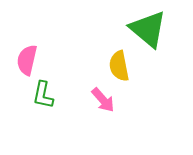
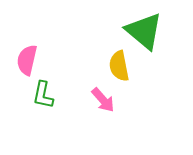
green triangle: moved 4 px left, 2 px down
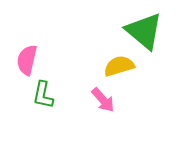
yellow semicircle: rotated 84 degrees clockwise
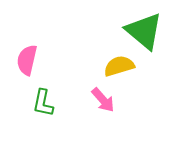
green L-shape: moved 8 px down
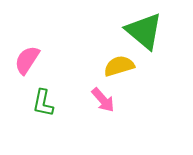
pink semicircle: rotated 20 degrees clockwise
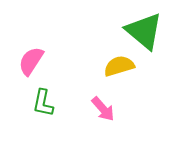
pink semicircle: moved 4 px right, 1 px down
pink arrow: moved 9 px down
